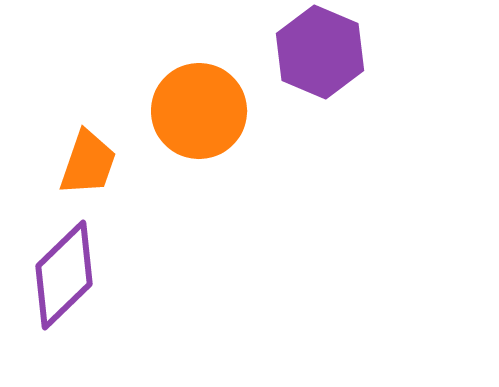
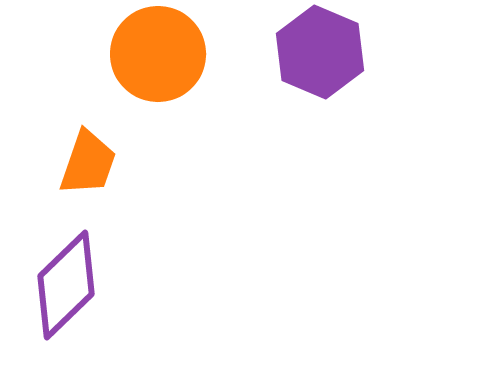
orange circle: moved 41 px left, 57 px up
purple diamond: moved 2 px right, 10 px down
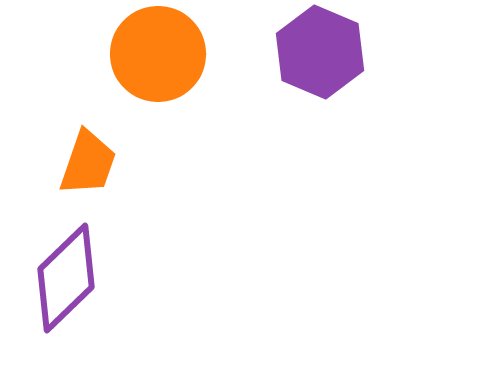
purple diamond: moved 7 px up
